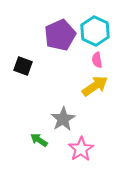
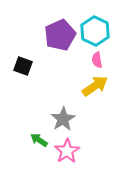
pink star: moved 14 px left, 2 px down
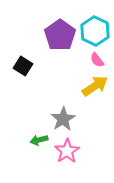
purple pentagon: rotated 12 degrees counterclockwise
pink semicircle: rotated 28 degrees counterclockwise
black square: rotated 12 degrees clockwise
green arrow: rotated 48 degrees counterclockwise
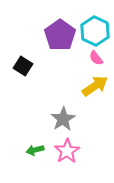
pink semicircle: moved 1 px left, 2 px up
green arrow: moved 4 px left, 10 px down
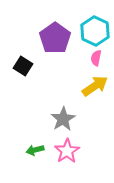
purple pentagon: moved 5 px left, 3 px down
pink semicircle: rotated 49 degrees clockwise
